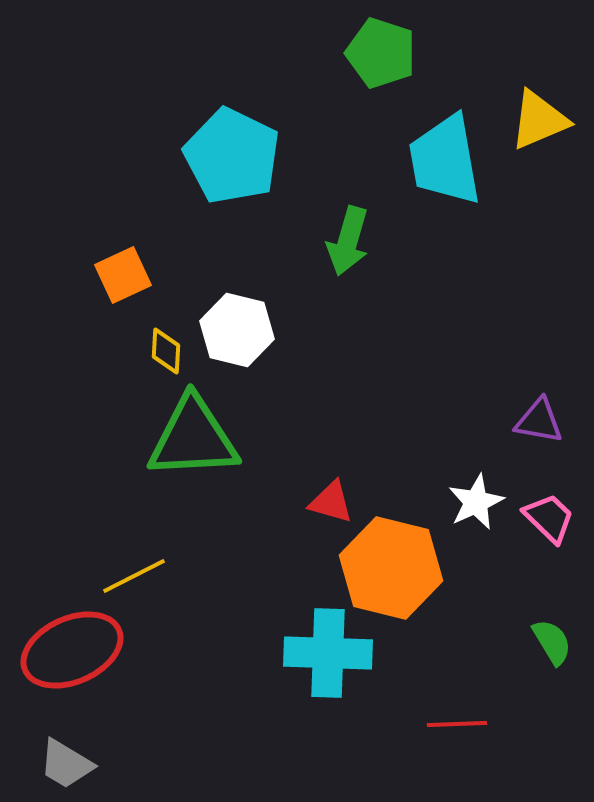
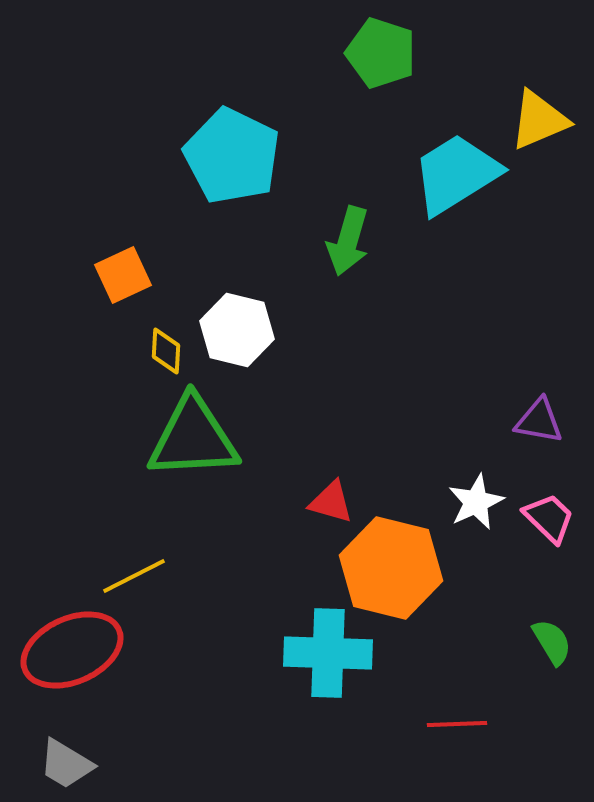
cyan trapezoid: moved 11 px right, 14 px down; rotated 68 degrees clockwise
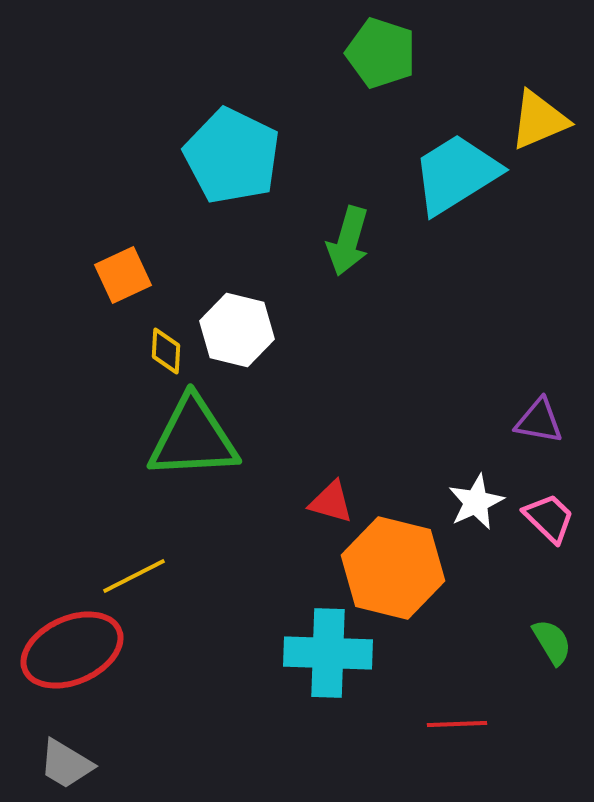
orange hexagon: moved 2 px right
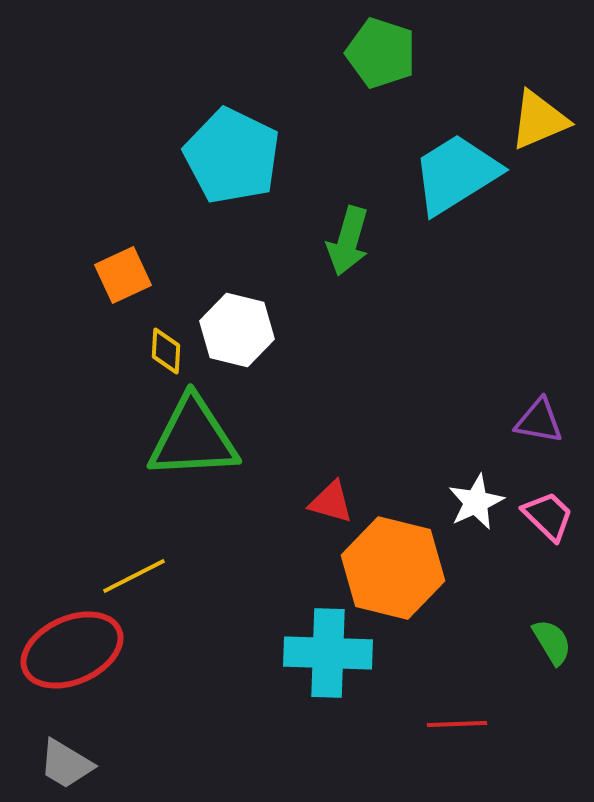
pink trapezoid: moved 1 px left, 2 px up
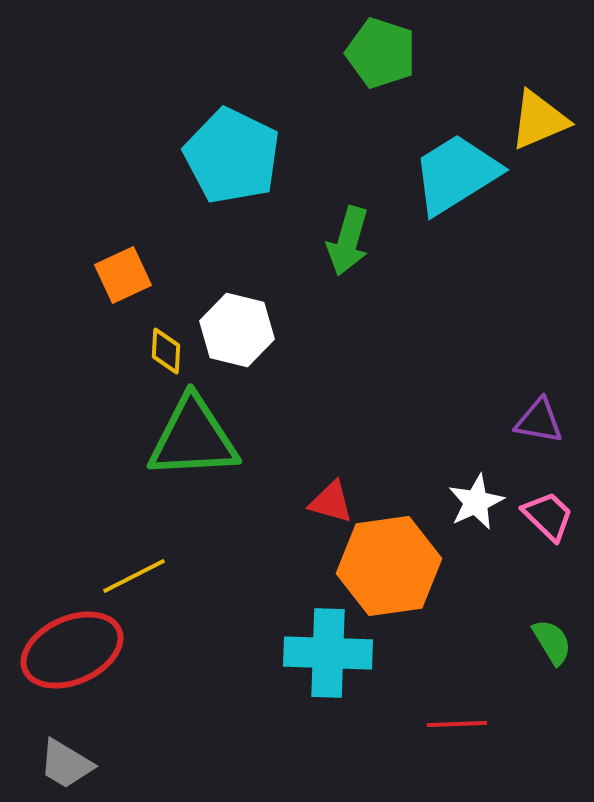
orange hexagon: moved 4 px left, 2 px up; rotated 22 degrees counterclockwise
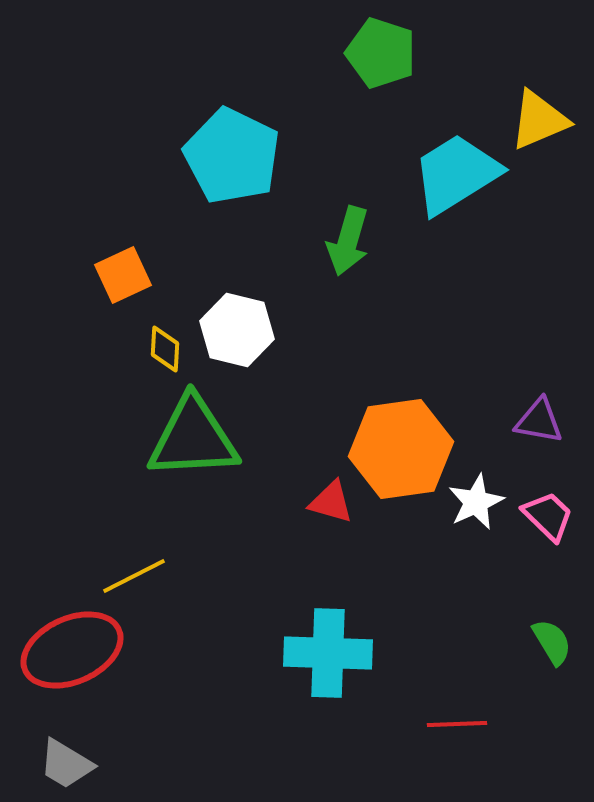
yellow diamond: moved 1 px left, 2 px up
orange hexagon: moved 12 px right, 117 px up
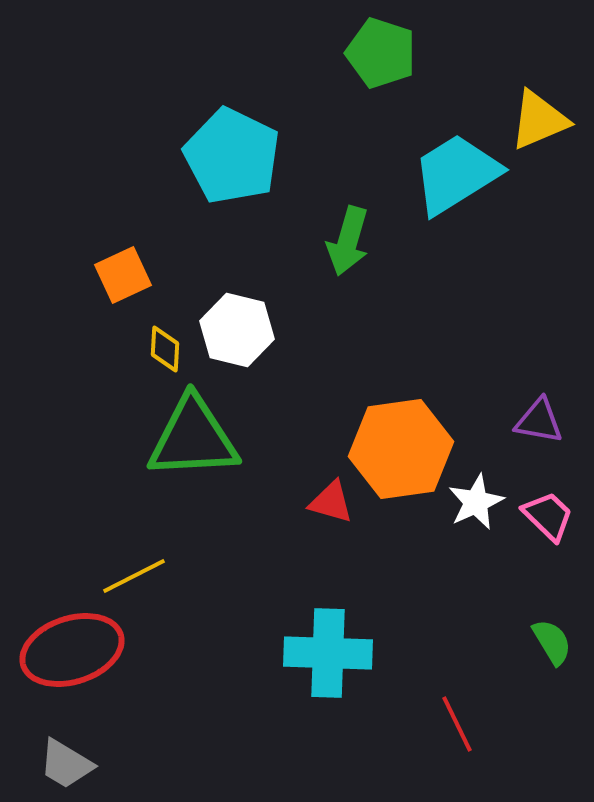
red ellipse: rotated 6 degrees clockwise
red line: rotated 66 degrees clockwise
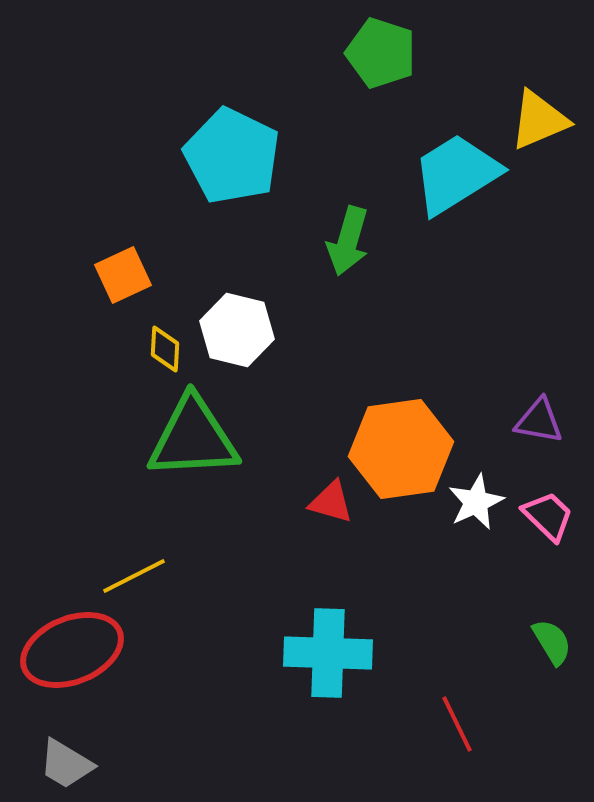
red ellipse: rotated 4 degrees counterclockwise
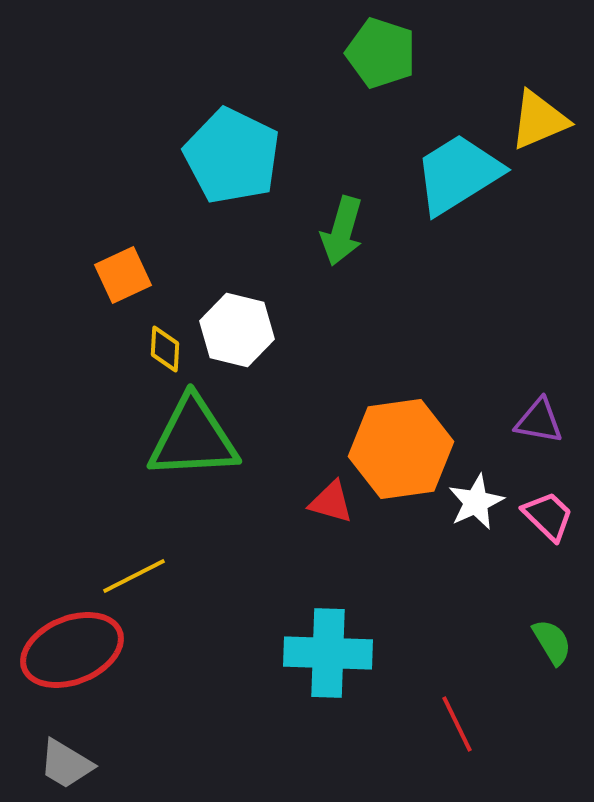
cyan trapezoid: moved 2 px right
green arrow: moved 6 px left, 10 px up
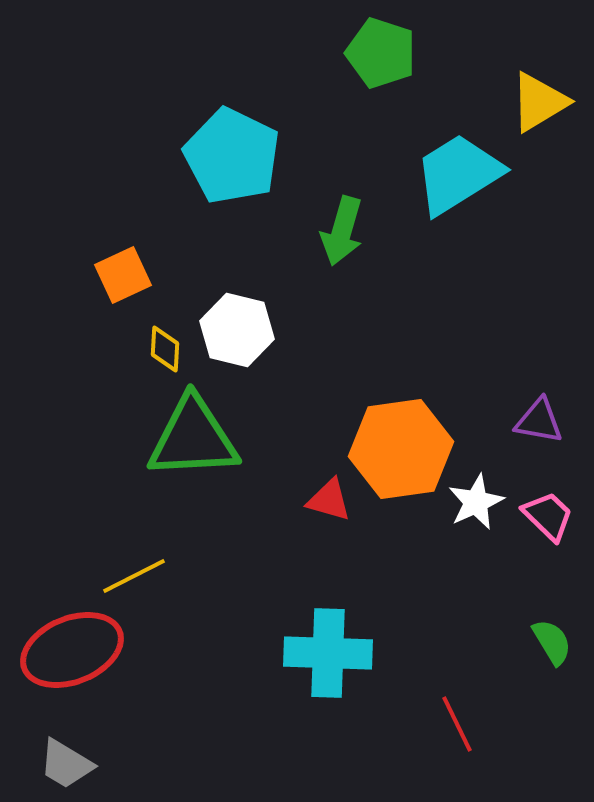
yellow triangle: moved 18 px up; rotated 8 degrees counterclockwise
red triangle: moved 2 px left, 2 px up
